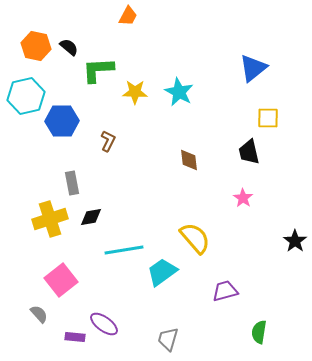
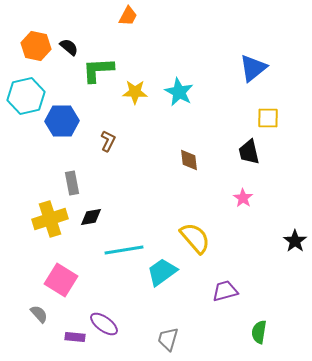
pink square: rotated 20 degrees counterclockwise
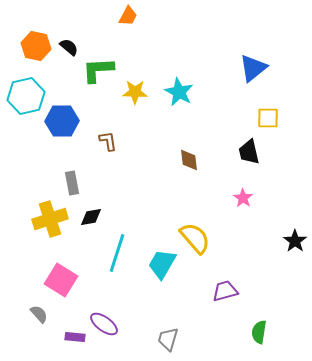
brown L-shape: rotated 35 degrees counterclockwise
cyan line: moved 7 px left, 3 px down; rotated 63 degrees counterclockwise
cyan trapezoid: moved 8 px up; rotated 24 degrees counterclockwise
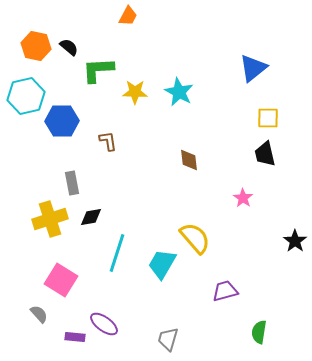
black trapezoid: moved 16 px right, 2 px down
